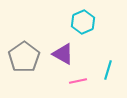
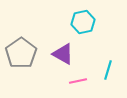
cyan hexagon: rotated 10 degrees clockwise
gray pentagon: moved 3 px left, 4 px up
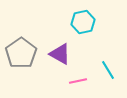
purple triangle: moved 3 px left
cyan line: rotated 48 degrees counterclockwise
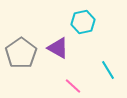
purple triangle: moved 2 px left, 6 px up
pink line: moved 5 px left, 5 px down; rotated 54 degrees clockwise
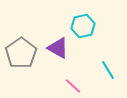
cyan hexagon: moved 4 px down
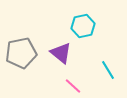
purple triangle: moved 3 px right, 5 px down; rotated 10 degrees clockwise
gray pentagon: rotated 24 degrees clockwise
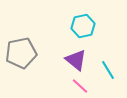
purple triangle: moved 15 px right, 7 px down
pink line: moved 7 px right
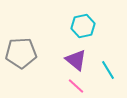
gray pentagon: rotated 8 degrees clockwise
pink line: moved 4 px left
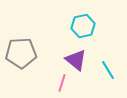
pink line: moved 14 px left, 3 px up; rotated 66 degrees clockwise
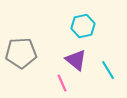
pink line: rotated 42 degrees counterclockwise
